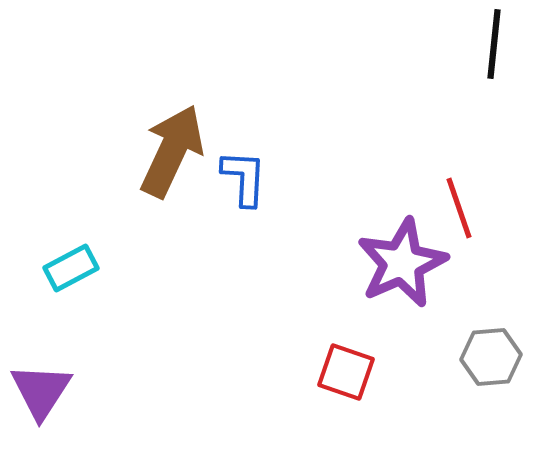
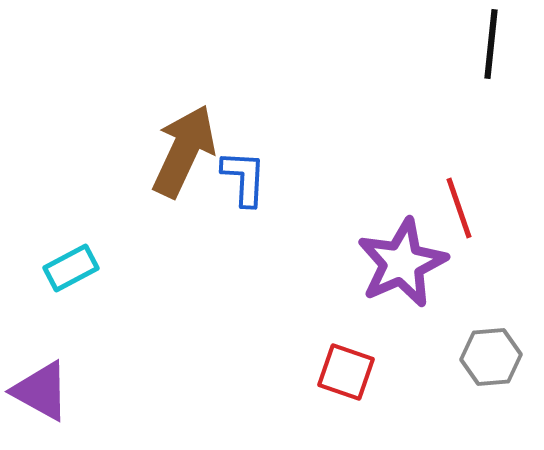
black line: moved 3 px left
brown arrow: moved 12 px right
purple triangle: rotated 34 degrees counterclockwise
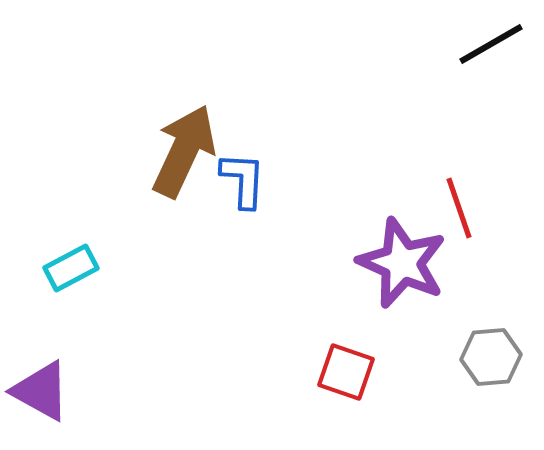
black line: rotated 54 degrees clockwise
blue L-shape: moved 1 px left, 2 px down
purple star: rotated 24 degrees counterclockwise
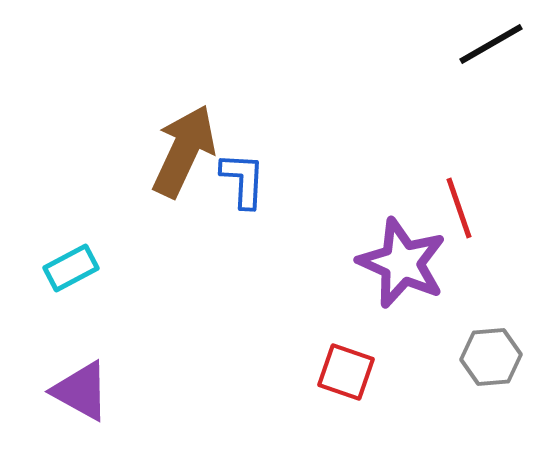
purple triangle: moved 40 px right
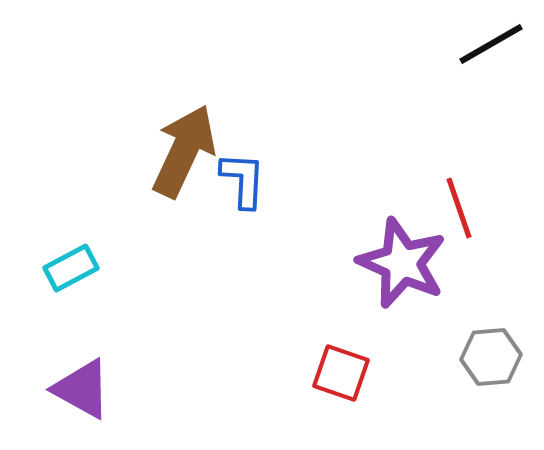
red square: moved 5 px left, 1 px down
purple triangle: moved 1 px right, 2 px up
